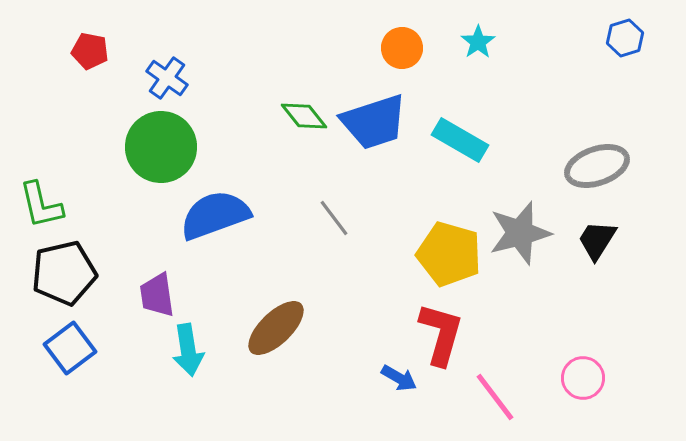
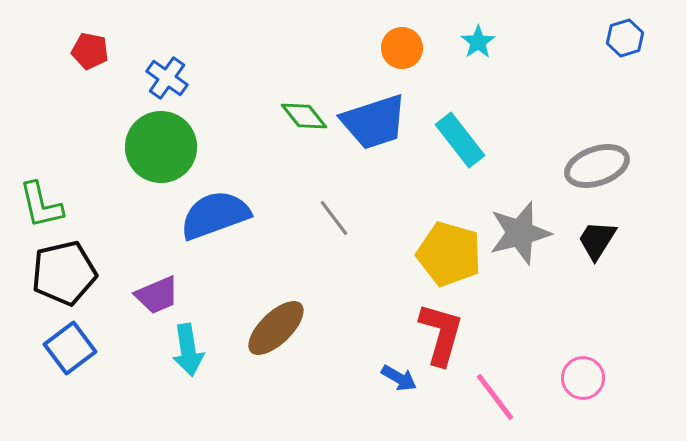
cyan rectangle: rotated 22 degrees clockwise
purple trapezoid: rotated 105 degrees counterclockwise
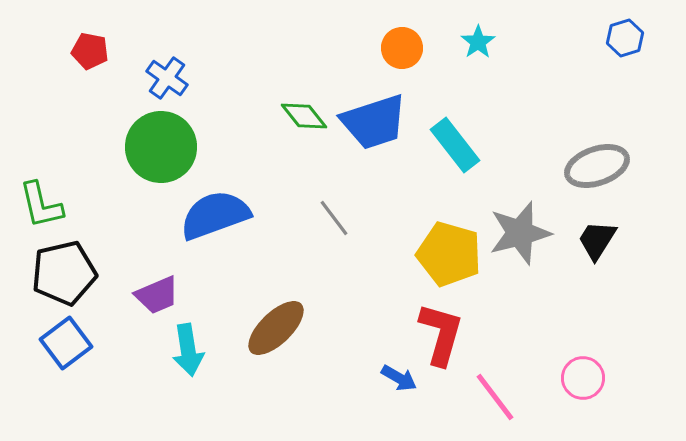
cyan rectangle: moved 5 px left, 5 px down
blue square: moved 4 px left, 5 px up
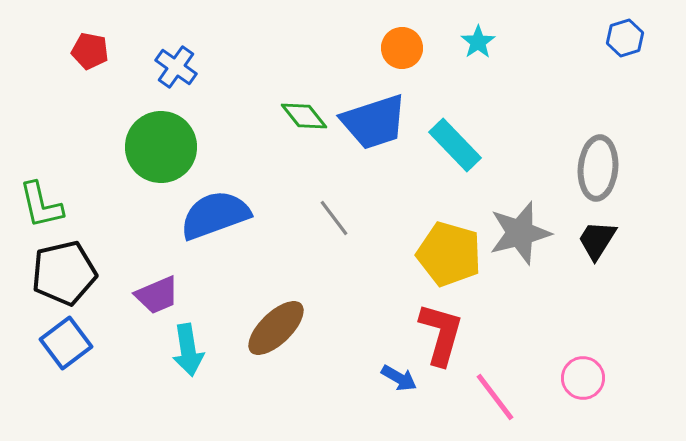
blue cross: moved 9 px right, 11 px up
cyan rectangle: rotated 6 degrees counterclockwise
gray ellipse: moved 1 px right, 2 px down; rotated 66 degrees counterclockwise
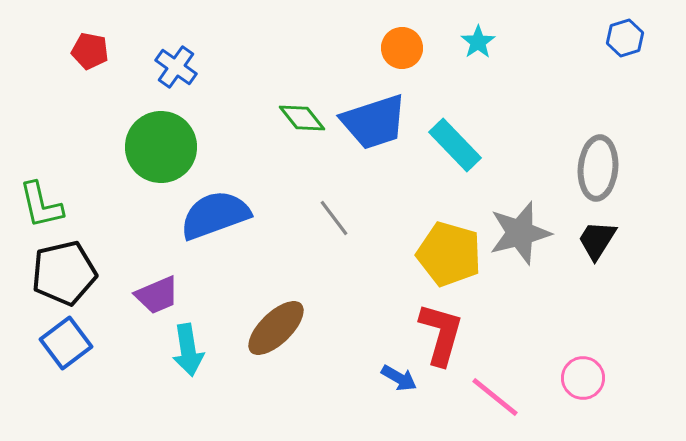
green diamond: moved 2 px left, 2 px down
pink line: rotated 14 degrees counterclockwise
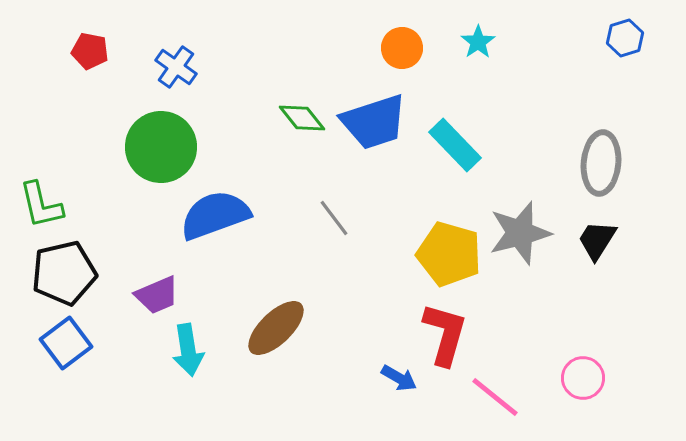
gray ellipse: moved 3 px right, 5 px up
red L-shape: moved 4 px right
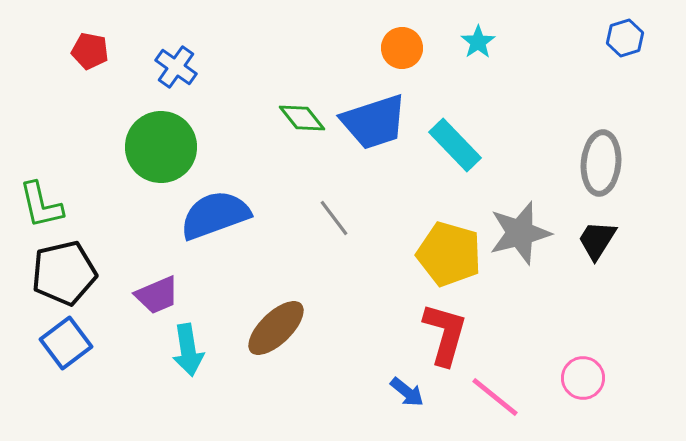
blue arrow: moved 8 px right, 14 px down; rotated 9 degrees clockwise
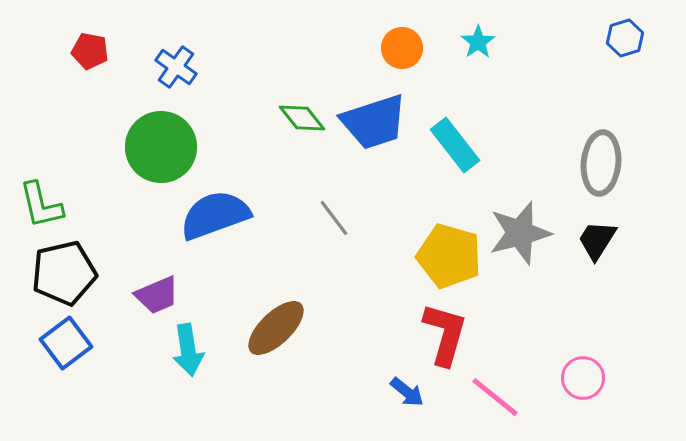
cyan rectangle: rotated 6 degrees clockwise
yellow pentagon: moved 2 px down
